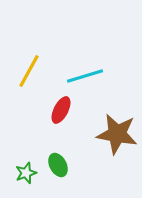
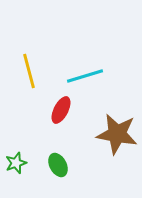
yellow line: rotated 44 degrees counterclockwise
green star: moved 10 px left, 10 px up
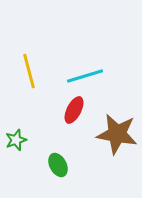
red ellipse: moved 13 px right
green star: moved 23 px up
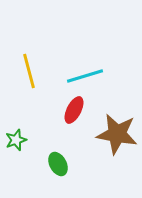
green ellipse: moved 1 px up
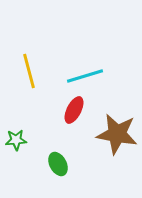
green star: rotated 15 degrees clockwise
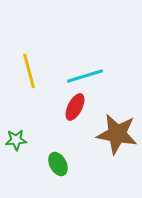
red ellipse: moved 1 px right, 3 px up
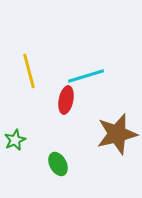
cyan line: moved 1 px right
red ellipse: moved 9 px left, 7 px up; rotated 16 degrees counterclockwise
brown star: rotated 24 degrees counterclockwise
green star: moved 1 px left; rotated 20 degrees counterclockwise
